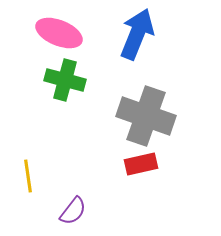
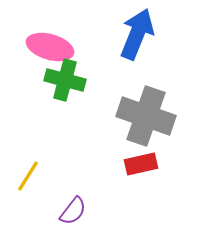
pink ellipse: moved 9 px left, 14 px down; rotated 6 degrees counterclockwise
yellow line: rotated 40 degrees clockwise
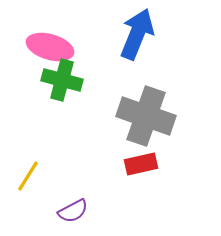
green cross: moved 3 px left
purple semicircle: rotated 24 degrees clockwise
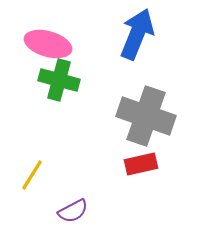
pink ellipse: moved 2 px left, 3 px up
green cross: moved 3 px left
yellow line: moved 4 px right, 1 px up
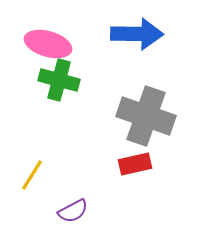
blue arrow: rotated 69 degrees clockwise
red rectangle: moved 6 px left
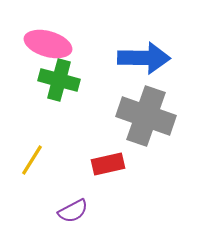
blue arrow: moved 7 px right, 24 px down
red rectangle: moved 27 px left
yellow line: moved 15 px up
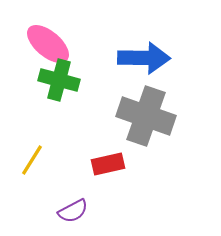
pink ellipse: rotated 24 degrees clockwise
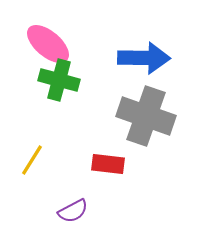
red rectangle: rotated 20 degrees clockwise
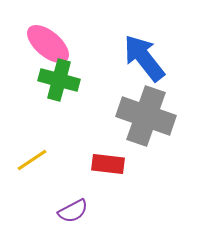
blue arrow: rotated 129 degrees counterclockwise
yellow line: rotated 24 degrees clockwise
